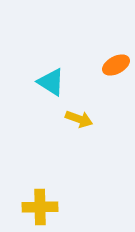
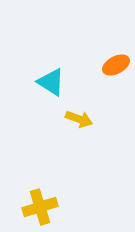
yellow cross: rotated 16 degrees counterclockwise
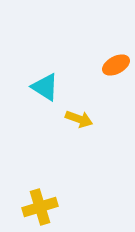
cyan triangle: moved 6 px left, 5 px down
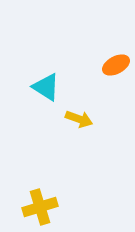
cyan triangle: moved 1 px right
